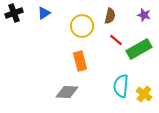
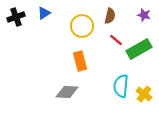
black cross: moved 2 px right, 4 px down
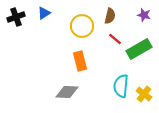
red line: moved 1 px left, 1 px up
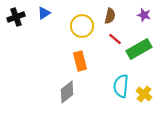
gray diamond: rotated 40 degrees counterclockwise
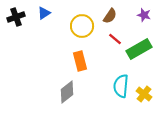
brown semicircle: rotated 21 degrees clockwise
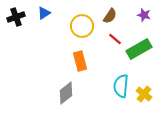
gray diamond: moved 1 px left, 1 px down
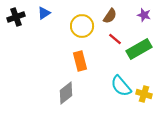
cyan semicircle: rotated 45 degrees counterclockwise
yellow cross: rotated 21 degrees counterclockwise
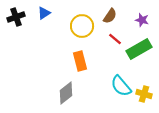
purple star: moved 2 px left, 5 px down
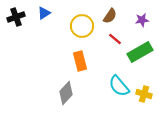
purple star: rotated 24 degrees counterclockwise
green rectangle: moved 1 px right, 3 px down
cyan semicircle: moved 2 px left
gray diamond: rotated 10 degrees counterclockwise
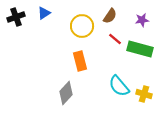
green rectangle: moved 3 px up; rotated 45 degrees clockwise
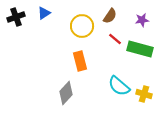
cyan semicircle: rotated 10 degrees counterclockwise
